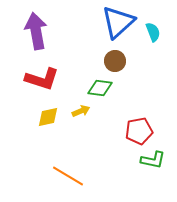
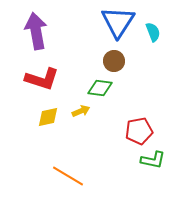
blue triangle: rotated 15 degrees counterclockwise
brown circle: moved 1 px left
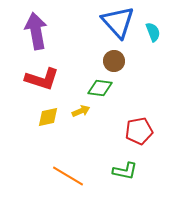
blue triangle: rotated 15 degrees counterclockwise
green L-shape: moved 28 px left, 11 px down
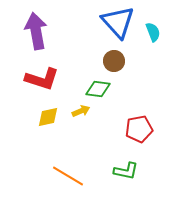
green diamond: moved 2 px left, 1 px down
red pentagon: moved 2 px up
green L-shape: moved 1 px right
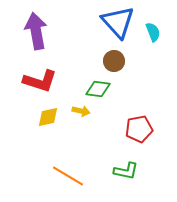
red L-shape: moved 2 px left, 2 px down
yellow arrow: rotated 36 degrees clockwise
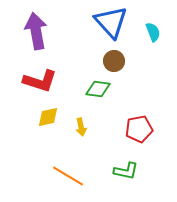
blue triangle: moved 7 px left
yellow arrow: moved 16 px down; rotated 66 degrees clockwise
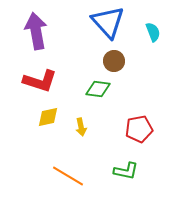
blue triangle: moved 3 px left
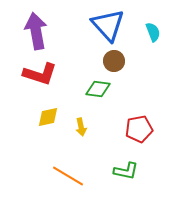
blue triangle: moved 3 px down
red L-shape: moved 7 px up
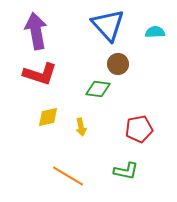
cyan semicircle: moved 2 px right; rotated 72 degrees counterclockwise
brown circle: moved 4 px right, 3 px down
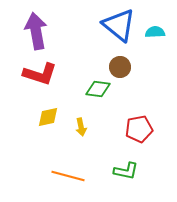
blue triangle: moved 11 px right; rotated 9 degrees counterclockwise
brown circle: moved 2 px right, 3 px down
orange line: rotated 16 degrees counterclockwise
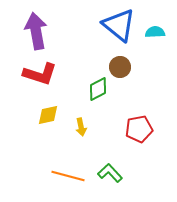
green diamond: rotated 35 degrees counterclockwise
yellow diamond: moved 2 px up
green L-shape: moved 16 px left, 2 px down; rotated 145 degrees counterclockwise
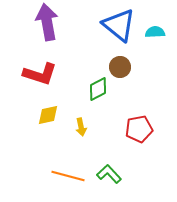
purple arrow: moved 11 px right, 9 px up
green L-shape: moved 1 px left, 1 px down
